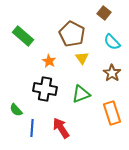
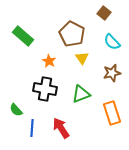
brown star: rotated 24 degrees clockwise
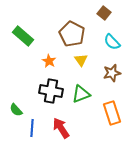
yellow triangle: moved 1 px left, 2 px down
black cross: moved 6 px right, 2 px down
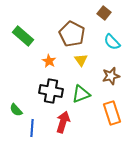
brown star: moved 1 px left, 3 px down
red arrow: moved 2 px right, 6 px up; rotated 50 degrees clockwise
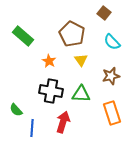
green triangle: rotated 24 degrees clockwise
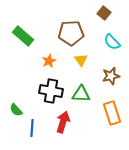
brown pentagon: moved 1 px left, 1 px up; rotated 30 degrees counterclockwise
orange star: rotated 16 degrees clockwise
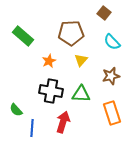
yellow triangle: rotated 16 degrees clockwise
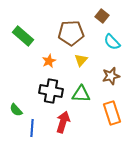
brown square: moved 2 px left, 3 px down
